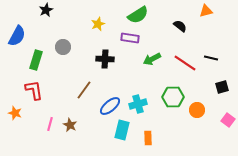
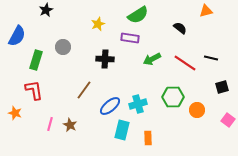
black semicircle: moved 2 px down
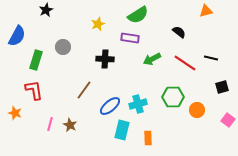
black semicircle: moved 1 px left, 4 px down
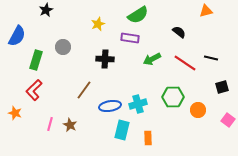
red L-shape: rotated 125 degrees counterclockwise
blue ellipse: rotated 30 degrees clockwise
orange circle: moved 1 px right
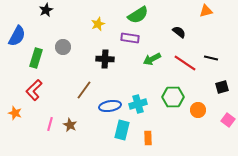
green rectangle: moved 2 px up
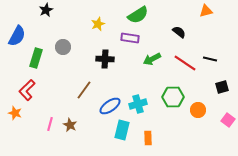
black line: moved 1 px left, 1 px down
red L-shape: moved 7 px left
blue ellipse: rotated 25 degrees counterclockwise
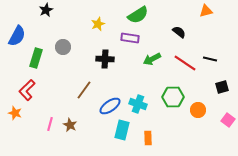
cyan cross: rotated 36 degrees clockwise
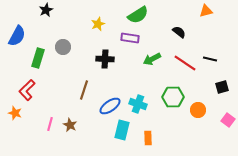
green rectangle: moved 2 px right
brown line: rotated 18 degrees counterclockwise
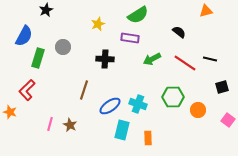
blue semicircle: moved 7 px right
orange star: moved 5 px left, 1 px up
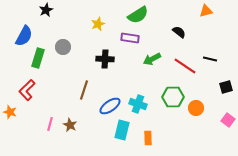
red line: moved 3 px down
black square: moved 4 px right
orange circle: moved 2 px left, 2 px up
